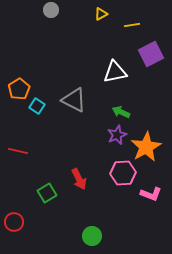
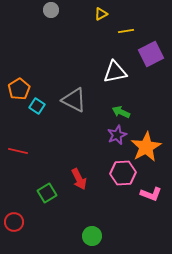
yellow line: moved 6 px left, 6 px down
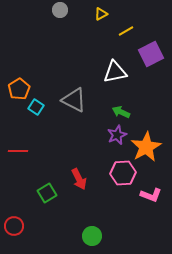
gray circle: moved 9 px right
yellow line: rotated 21 degrees counterclockwise
cyan square: moved 1 px left, 1 px down
red line: rotated 12 degrees counterclockwise
pink L-shape: moved 1 px down
red circle: moved 4 px down
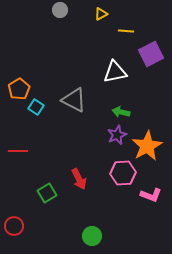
yellow line: rotated 35 degrees clockwise
green arrow: rotated 12 degrees counterclockwise
orange star: moved 1 px right, 1 px up
